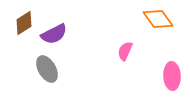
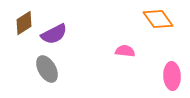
pink semicircle: rotated 72 degrees clockwise
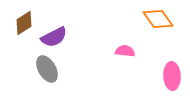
purple semicircle: moved 3 px down
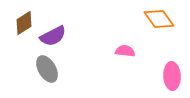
orange diamond: moved 1 px right
purple semicircle: moved 1 px left, 1 px up
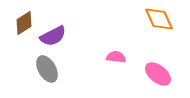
orange diamond: rotated 12 degrees clockwise
pink semicircle: moved 9 px left, 6 px down
pink ellipse: moved 14 px left, 2 px up; rotated 48 degrees counterclockwise
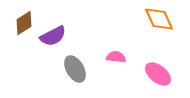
gray ellipse: moved 28 px right
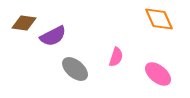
brown diamond: rotated 40 degrees clockwise
pink semicircle: rotated 102 degrees clockwise
gray ellipse: rotated 20 degrees counterclockwise
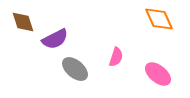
brown diamond: moved 1 px left, 1 px up; rotated 65 degrees clockwise
purple semicircle: moved 2 px right, 3 px down
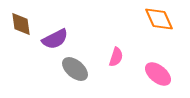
brown diamond: moved 2 px left, 2 px down; rotated 10 degrees clockwise
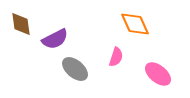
orange diamond: moved 24 px left, 5 px down
